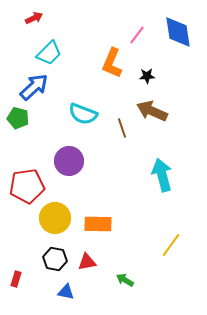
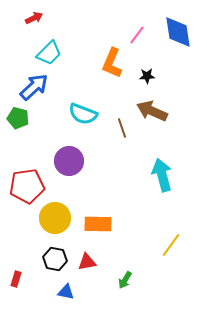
green arrow: rotated 90 degrees counterclockwise
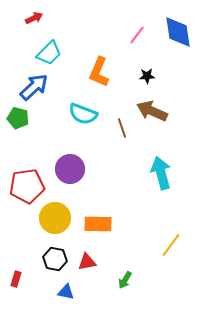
orange L-shape: moved 13 px left, 9 px down
purple circle: moved 1 px right, 8 px down
cyan arrow: moved 1 px left, 2 px up
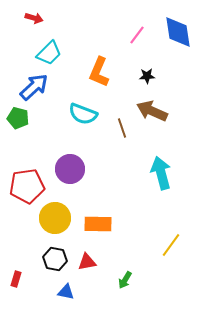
red arrow: rotated 42 degrees clockwise
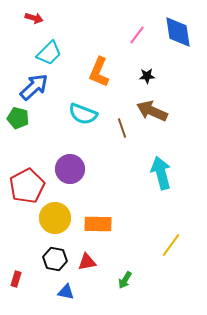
red pentagon: rotated 20 degrees counterclockwise
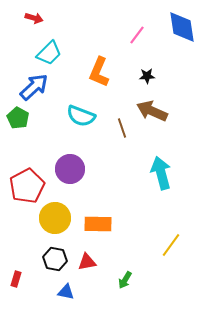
blue diamond: moved 4 px right, 5 px up
cyan semicircle: moved 2 px left, 2 px down
green pentagon: rotated 15 degrees clockwise
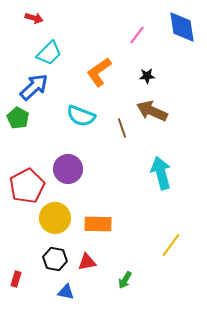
orange L-shape: rotated 32 degrees clockwise
purple circle: moved 2 px left
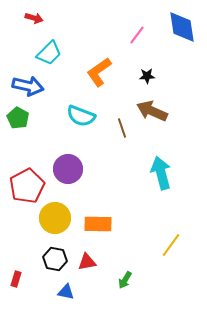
blue arrow: moved 6 px left, 1 px up; rotated 56 degrees clockwise
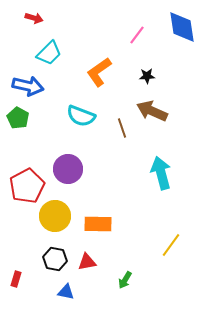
yellow circle: moved 2 px up
